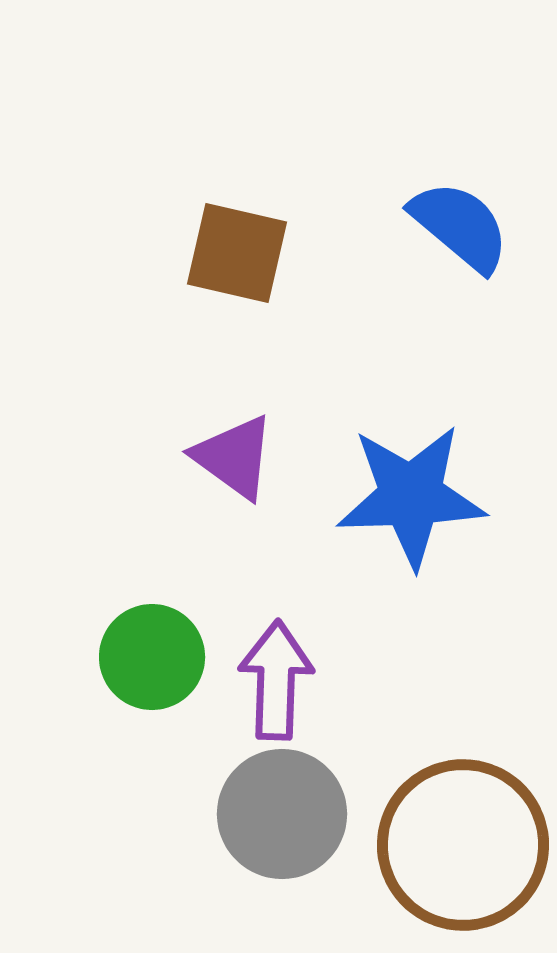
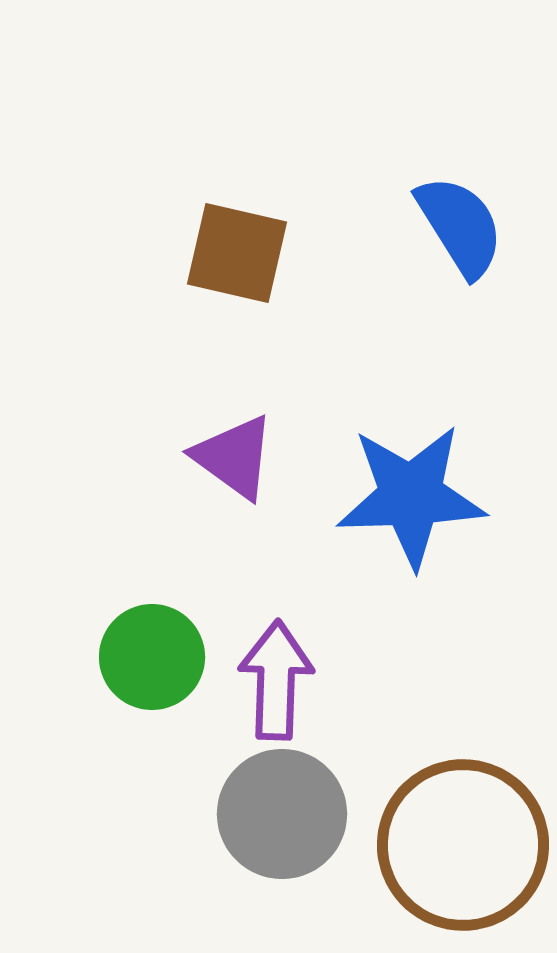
blue semicircle: rotated 18 degrees clockwise
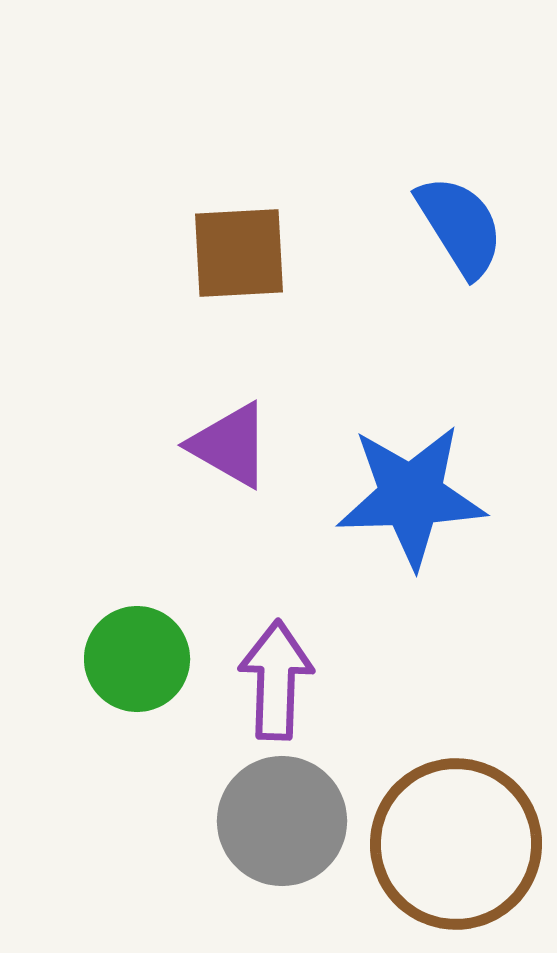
brown square: moved 2 px right; rotated 16 degrees counterclockwise
purple triangle: moved 4 px left, 12 px up; rotated 6 degrees counterclockwise
green circle: moved 15 px left, 2 px down
gray circle: moved 7 px down
brown circle: moved 7 px left, 1 px up
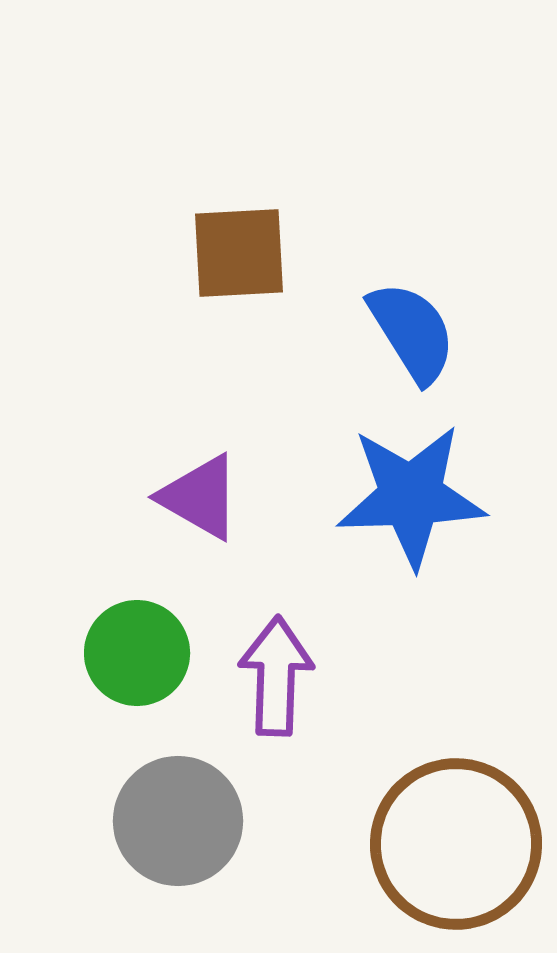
blue semicircle: moved 48 px left, 106 px down
purple triangle: moved 30 px left, 52 px down
green circle: moved 6 px up
purple arrow: moved 4 px up
gray circle: moved 104 px left
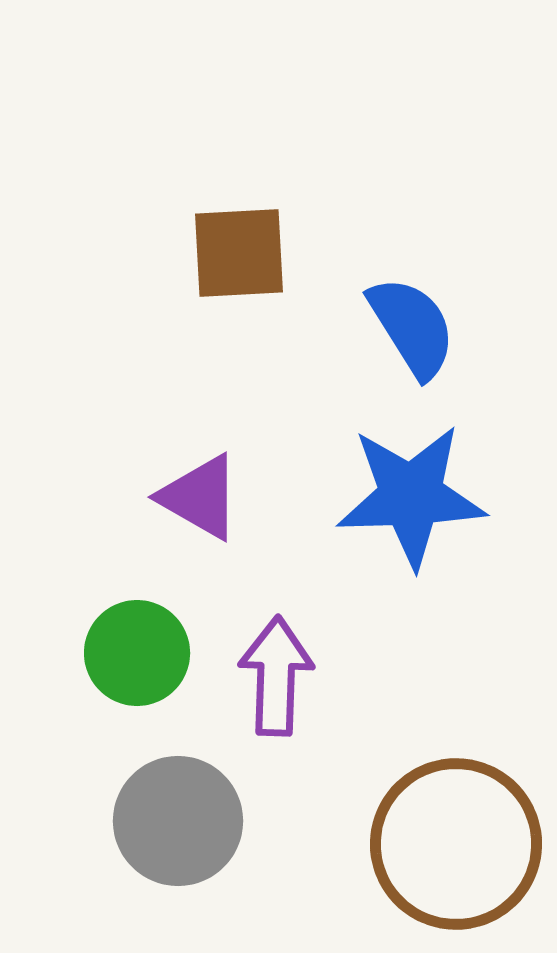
blue semicircle: moved 5 px up
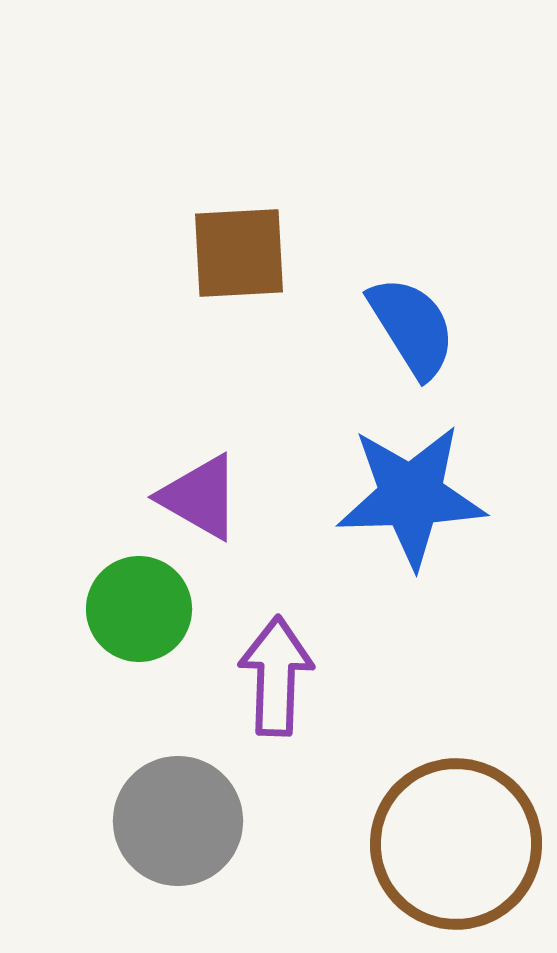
green circle: moved 2 px right, 44 px up
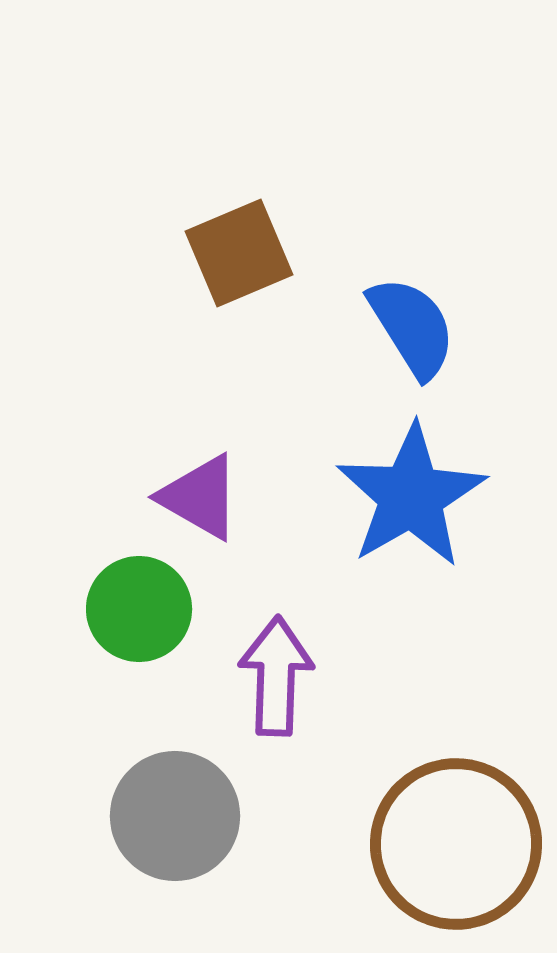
brown square: rotated 20 degrees counterclockwise
blue star: rotated 28 degrees counterclockwise
gray circle: moved 3 px left, 5 px up
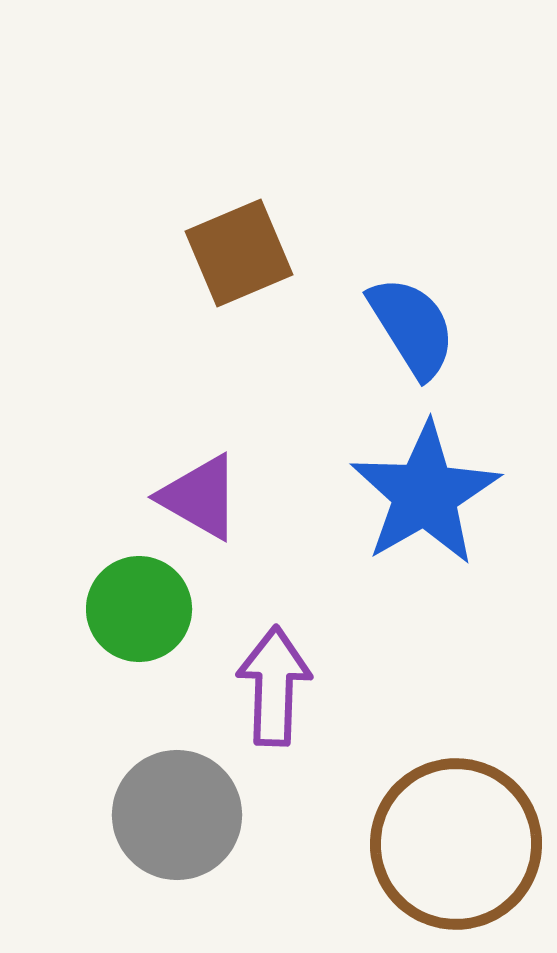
blue star: moved 14 px right, 2 px up
purple arrow: moved 2 px left, 10 px down
gray circle: moved 2 px right, 1 px up
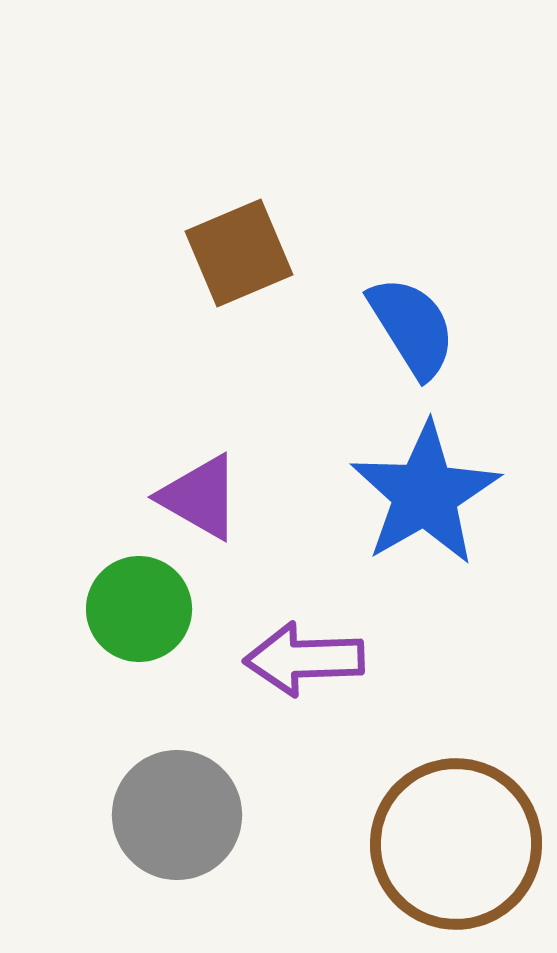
purple arrow: moved 30 px right, 27 px up; rotated 94 degrees counterclockwise
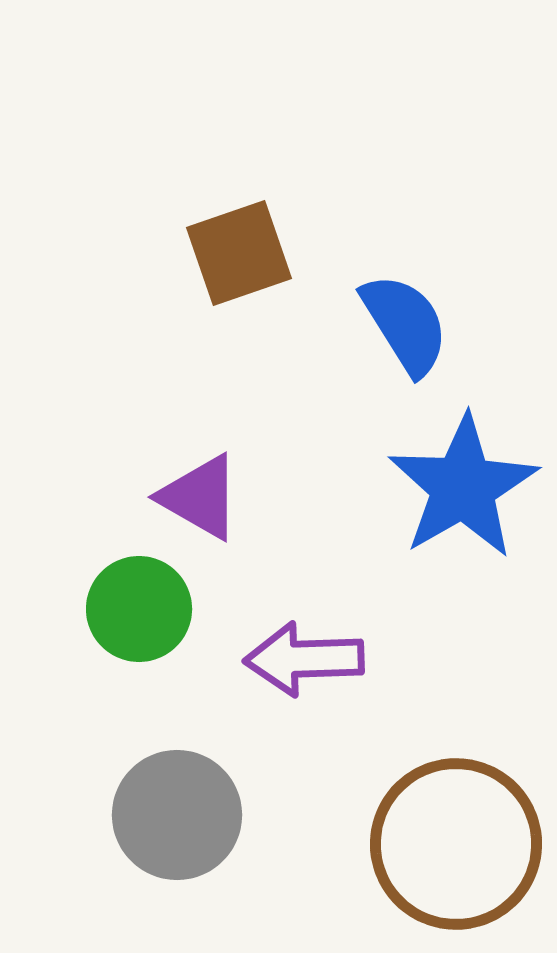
brown square: rotated 4 degrees clockwise
blue semicircle: moved 7 px left, 3 px up
blue star: moved 38 px right, 7 px up
